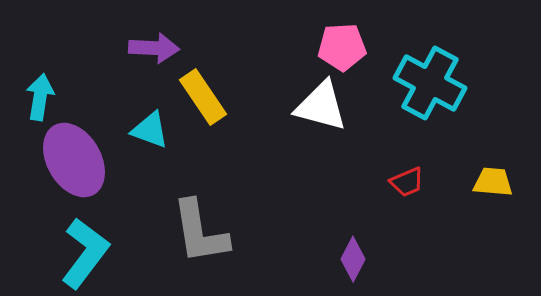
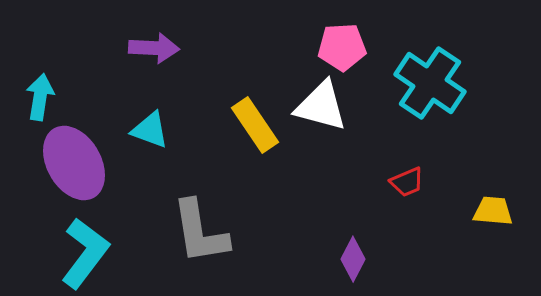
cyan cross: rotated 6 degrees clockwise
yellow rectangle: moved 52 px right, 28 px down
purple ellipse: moved 3 px down
yellow trapezoid: moved 29 px down
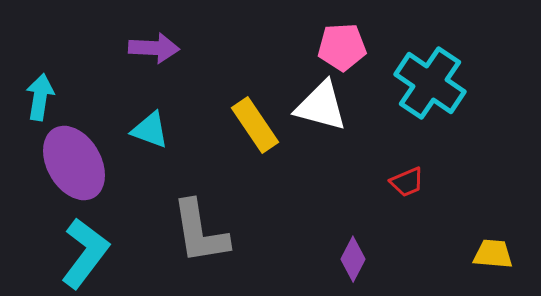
yellow trapezoid: moved 43 px down
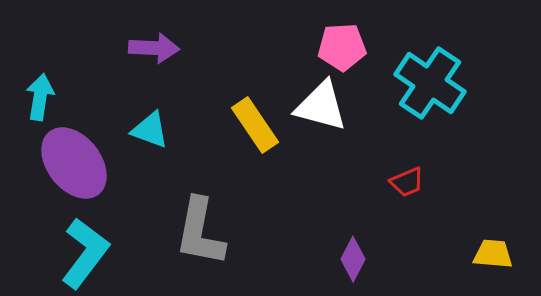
purple ellipse: rotated 8 degrees counterclockwise
gray L-shape: rotated 20 degrees clockwise
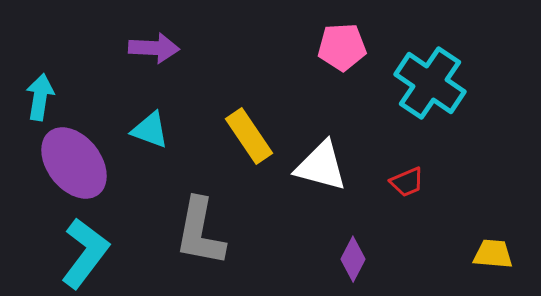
white triangle: moved 60 px down
yellow rectangle: moved 6 px left, 11 px down
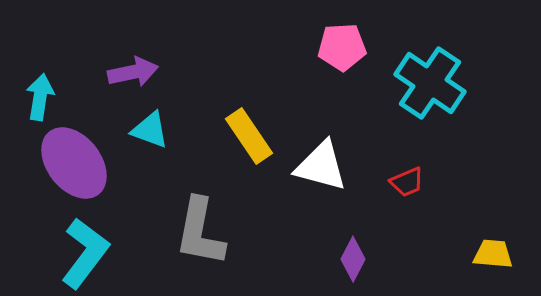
purple arrow: moved 21 px left, 24 px down; rotated 15 degrees counterclockwise
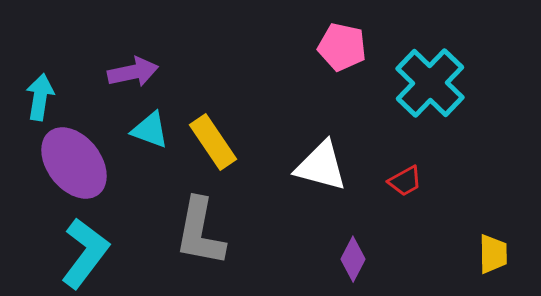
pink pentagon: rotated 15 degrees clockwise
cyan cross: rotated 10 degrees clockwise
yellow rectangle: moved 36 px left, 6 px down
red trapezoid: moved 2 px left, 1 px up; rotated 6 degrees counterclockwise
yellow trapezoid: rotated 84 degrees clockwise
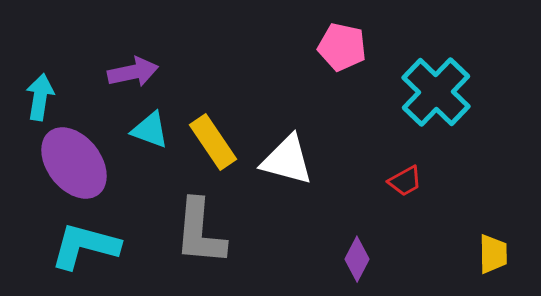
cyan cross: moved 6 px right, 9 px down
white triangle: moved 34 px left, 6 px up
gray L-shape: rotated 6 degrees counterclockwise
cyan L-shape: moved 7 px up; rotated 112 degrees counterclockwise
purple diamond: moved 4 px right
